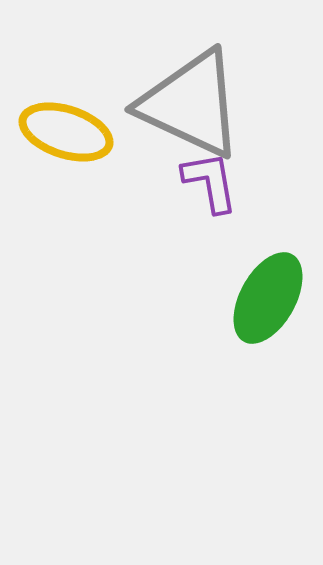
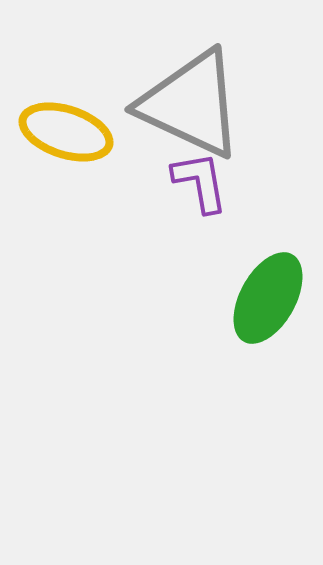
purple L-shape: moved 10 px left
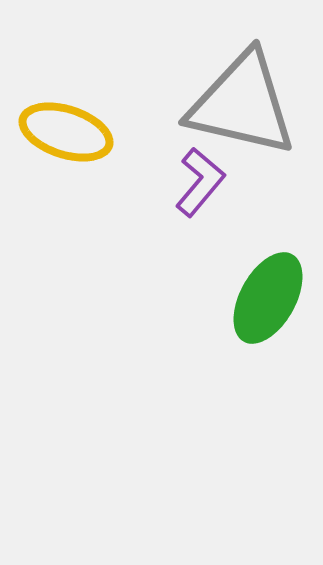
gray triangle: moved 51 px right; rotated 12 degrees counterclockwise
purple L-shape: rotated 50 degrees clockwise
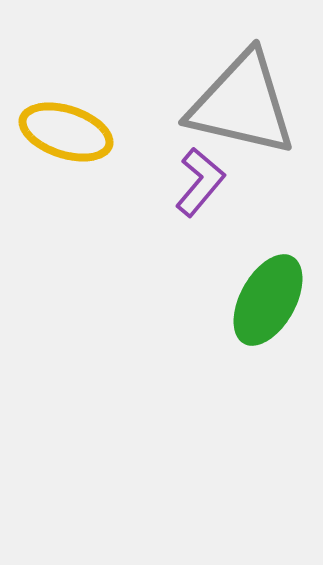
green ellipse: moved 2 px down
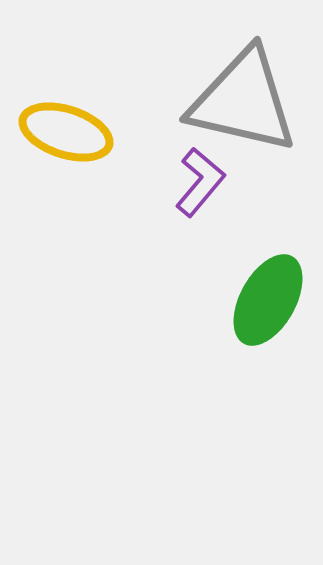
gray triangle: moved 1 px right, 3 px up
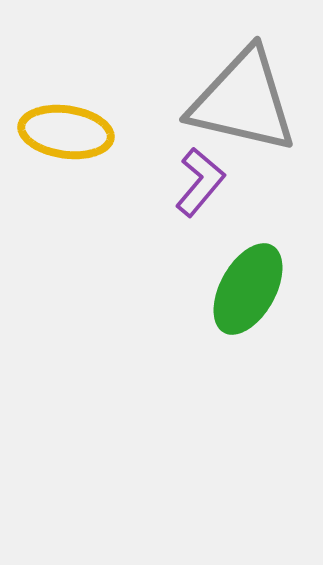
yellow ellipse: rotated 10 degrees counterclockwise
green ellipse: moved 20 px left, 11 px up
